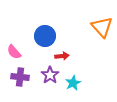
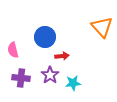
blue circle: moved 1 px down
pink semicircle: moved 1 px left, 2 px up; rotated 28 degrees clockwise
purple cross: moved 1 px right, 1 px down
cyan star: rotated 21 degrees clockwise
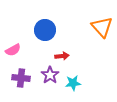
blue circle: moved 7 px up
pink semicircle: rotated 105 degrees counterclockwise
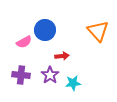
orange triangle: moved 4 px left, 4 px down
pink semicircle: moved 11 px right, 8 px up
purple cross: moved 3 px up
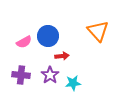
blue circle: moved 3 px right, 6 px down
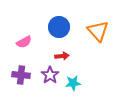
blue circle: moved 11 px right, 9 px up
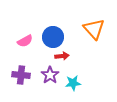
blue circle: moved 6 px left, 10 px down
orange triangle: moved 4 px left, 2 px up
pink semicircle: moved 1 px right, 1 px up
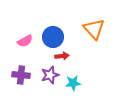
purple star: rotated 18 degrees clockwise
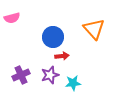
pink semicircle: moved 13 px left, 23 px up; rotated 14 degrees clockwise
purple cross: rotated 30 degrees counterclockwise
